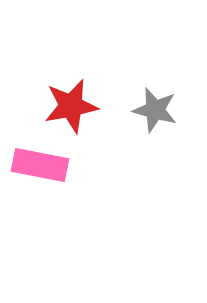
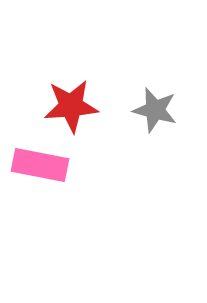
red star: rotated 6 degrees clockwise
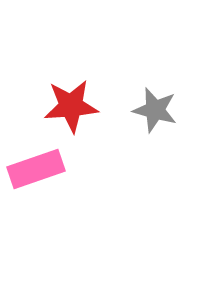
pink rectangle: moved 4 px left, 4 px down; rotated 30 degrees counterclockwise
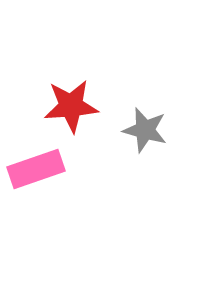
gray star: moved 10 px left, 20 px down
